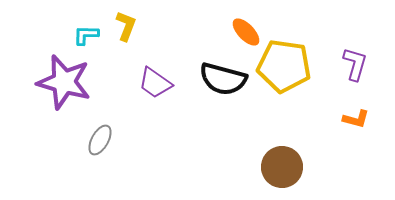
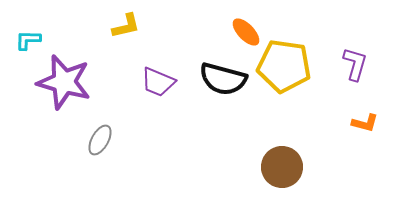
yellow L-shape: rotated 56 degrees clockwise
cyan L-shape: moved 58 px left, 5 px down
purple trapezoid: moved 3 px right, 1 px up; rotated 12 degrees counterclockwise
orange L-shape: moved 9 px right, 4 px down
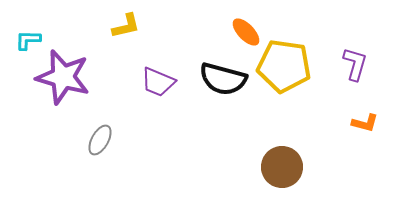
purple star: moved 1 px left, 5 px up
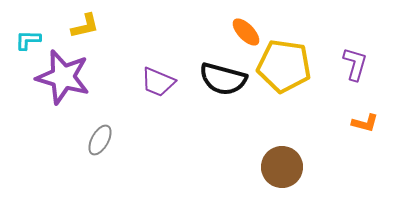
yellow L-shape: moved 41 px left
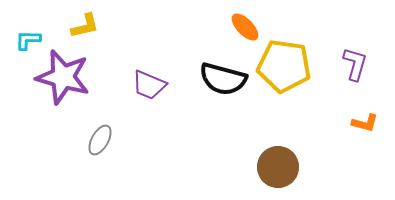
orange ellipse: moved 1 px left, 5 px up
purple trapezoid: moved 9 px left, 3 px down
brown circle: moved 4 px left
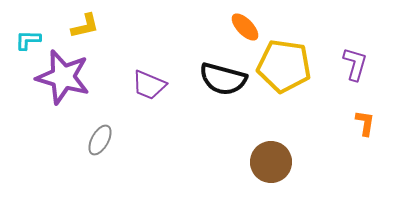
orange L-shape: rotated 96 degrees counterclockwise
brown circle: moved 7 px left, 5 px up
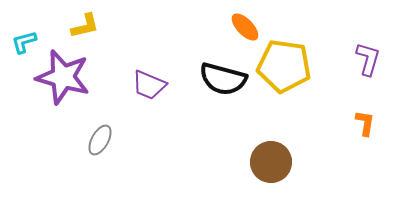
cyan L-shape: moved 4 px left, 2 px down; rotated 16 degrees counterclockwise
purple L-shape: moved 13 px right, 5 px up
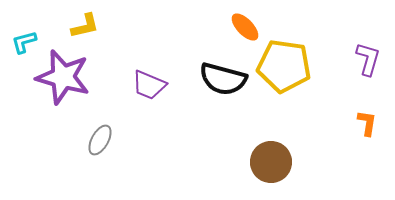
orange L-shape: moved 2 px right
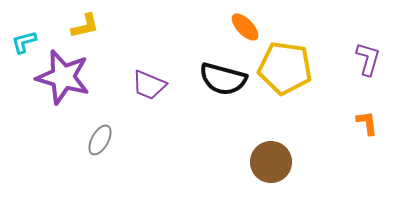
yellow pentagon: moved 1 px right, 2 px down
orange L-shape: rotated 16 degrees counterclockwise
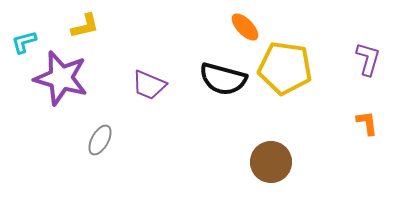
purple star: moved 2 px left, 1 px down
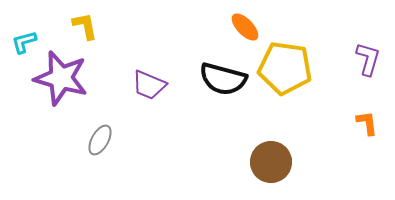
yellow L-shape: rotated 88 degrees counterclockwise
